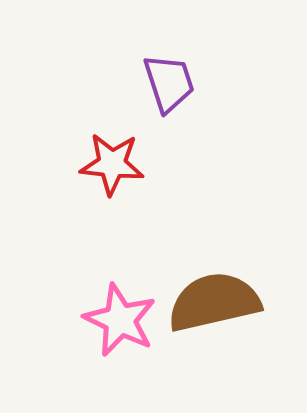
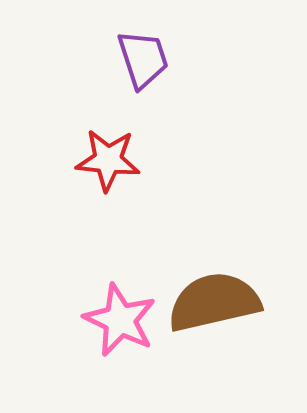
purple trapezoid: moved 26 px left, 24 px up
red star: moved 4 px left, 4 px up
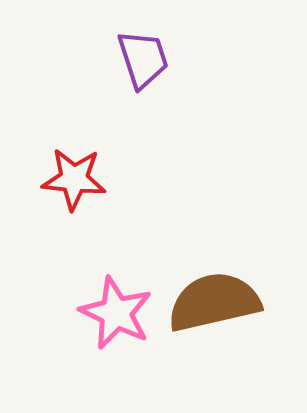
red star: moved 34 px left, 19 px down
pink star: moved 4 px left, 7 px up
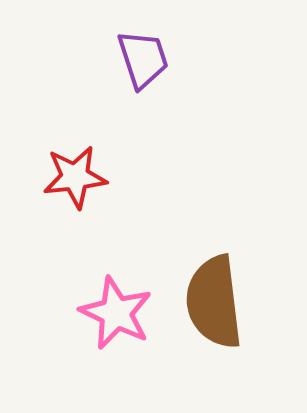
red star: moved 1 px right, 2 px up; rotated 12 degrees counterclockwise
brown semicircle: rotated 84 degrees counterclockwise
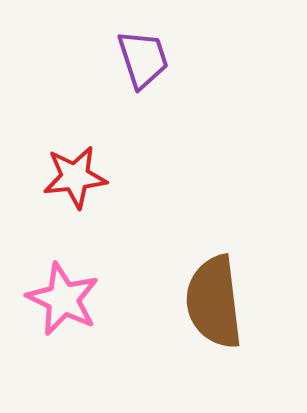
pink star: moved 53 px left, 14 px up
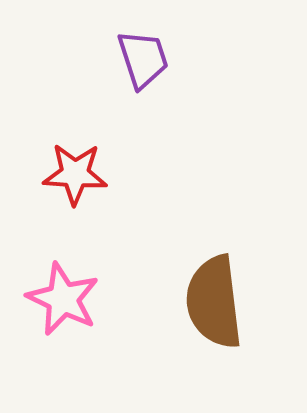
red star: moved 3 px up; rotated 10 degrees clockwise
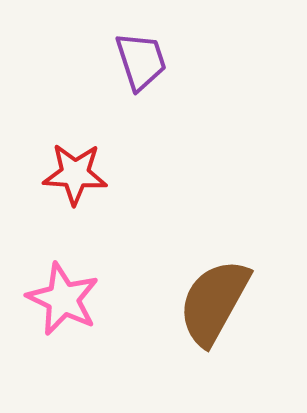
purple trapezoid: moved 2 px left, 2 px down
brown semicircle: rotated 36 degrees clockwise
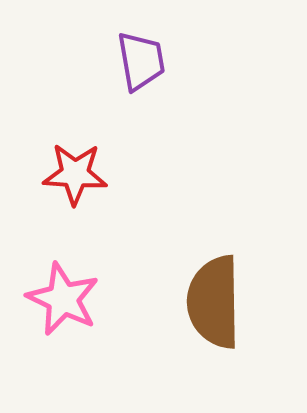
purple trapezoid: rotated 8 degrees clockwise
brown semicircle: rotated 30 degrees counterclockwise
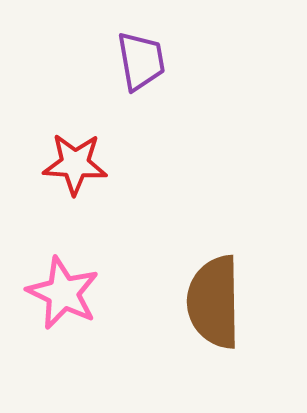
red star: moved 10 px up
pink star: moved 6 px up
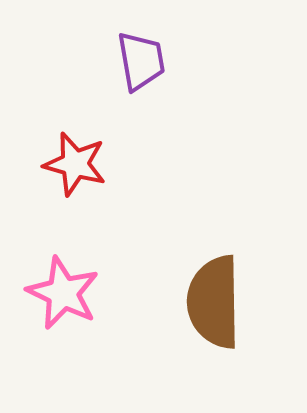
red star: rotated 12 degrees clockwise
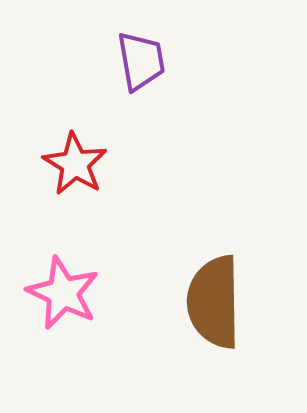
red star: rotated 16 degrees clockwise
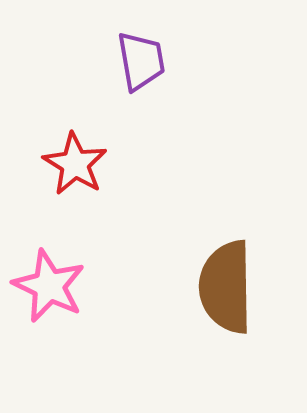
pink star: moved 14 px left, 7 px up
brown semicircle: moved 12 px right, 15 px up
